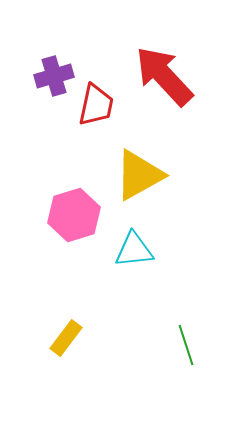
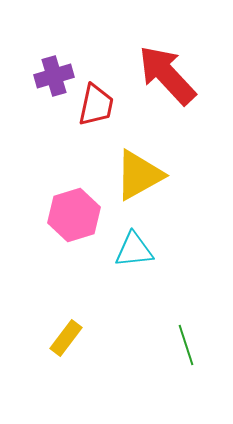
red arrow: moved 3 px right, 1 px up
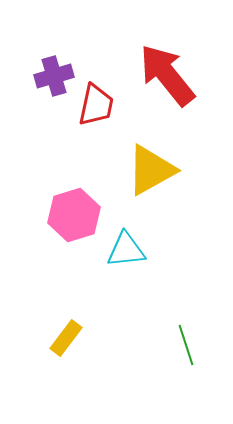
red arrow: rotated 4 degrees clockwise
yellow triangle: moved 12 px right, 5 px up
cyan triangle: moved 8 px left
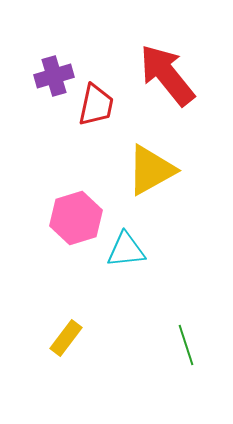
pink hexagon: moved 2 px right, 3 px down
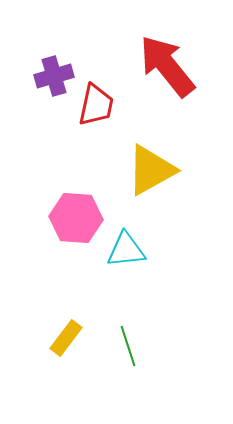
red arrow: moved 9 px up
pink hexagon: rotated 21 degrees clockwise
green line: moved 58 px left, 1 px down
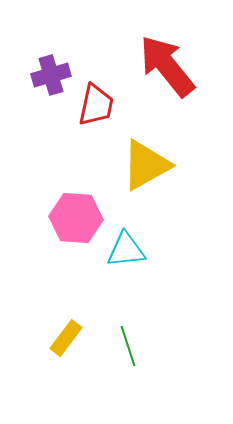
purple cross: moved 3 px left, 1 px up
yellow triangle: moved 5 px left, 5 px up
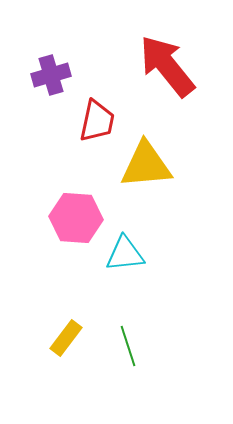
red trapezoid: moved 1 px right, 16 px down
yellow triangle: rotated 24 degrees clockwise
cyan triangle: moved 1 px left, 4 px down
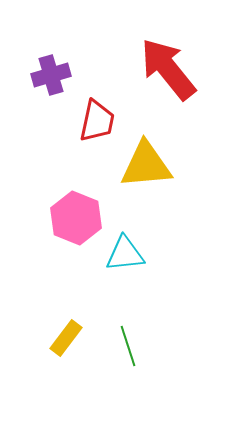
red arrow: moved 1 px right, 3 px down
pink hexagon: rotated 18 degrees clockwise
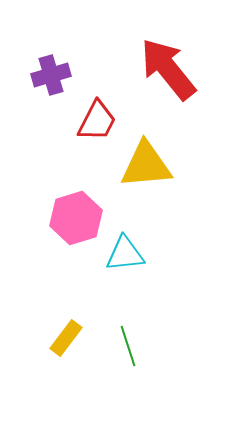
red trapezoid: rotated 15 degrees clockwise
pink hexagon: rotated 21 degrees clockwise
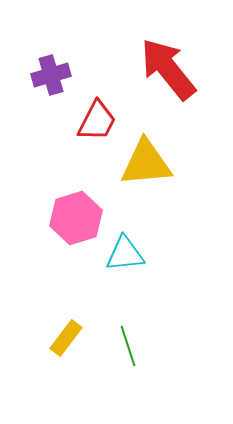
yellow triangle: moved 2 px up
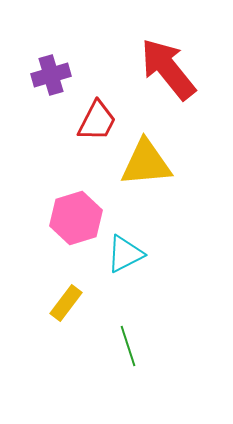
cyan triangle: rotated 21 degrees counterclockwise
yellow rectangle: moved 35 px up
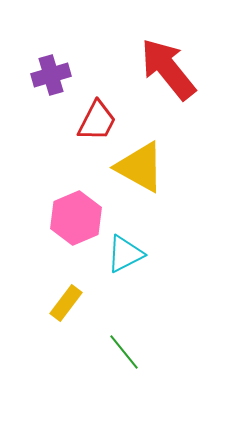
yellow triangle: moved 6 px left, 4 px down; rotated 34 degrees clockwise
pink hexagon: rotated 6 degrees counterclockwise
green line: moved 4 px left, 6 px down; rotated 21 degrees counterclockwise
